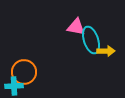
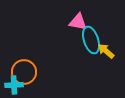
pink triangle: moved 2 px right, 5 px up
yellow arrow: rotated 138 degrees counterclockwise
cyan cross: moved 1 px up
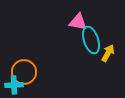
yellow arrow: moved 2 px right, 2 px down; rotated 78 degrees clockwise
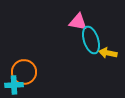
yellow arrow: rotated 108 degrees counterclockwise
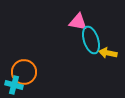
cyan cross: rotated 18 degrees clockwise
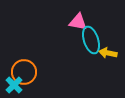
cyan cross: rotated 30 degrees clockwise
